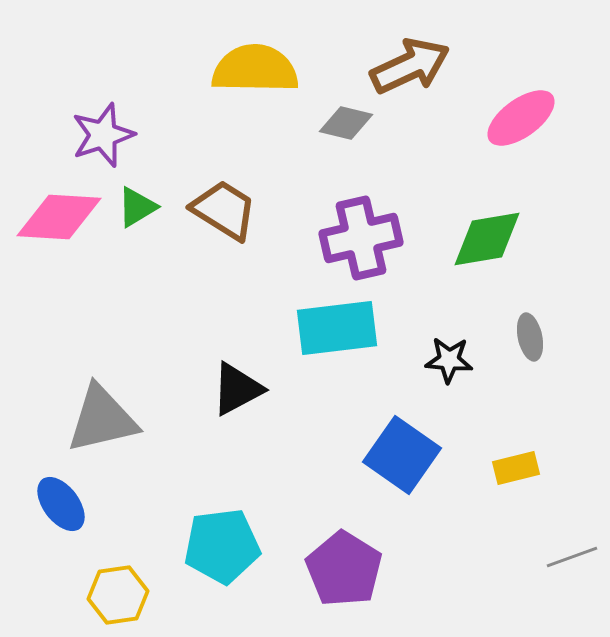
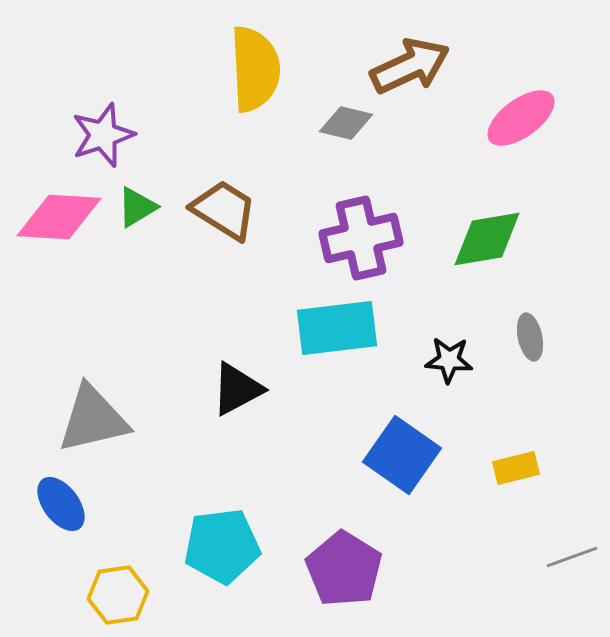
yellow semicircle: rotated 86 degrees clockwise
gray triangle: moved 9 px left
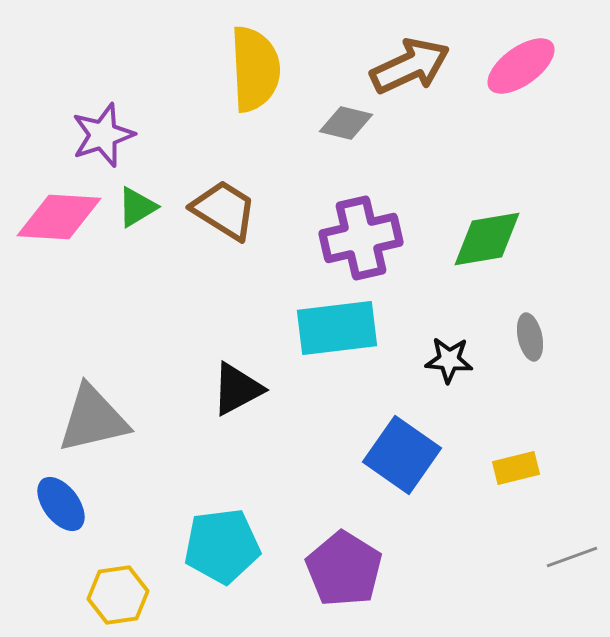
pink ellipse: moved 52 px up
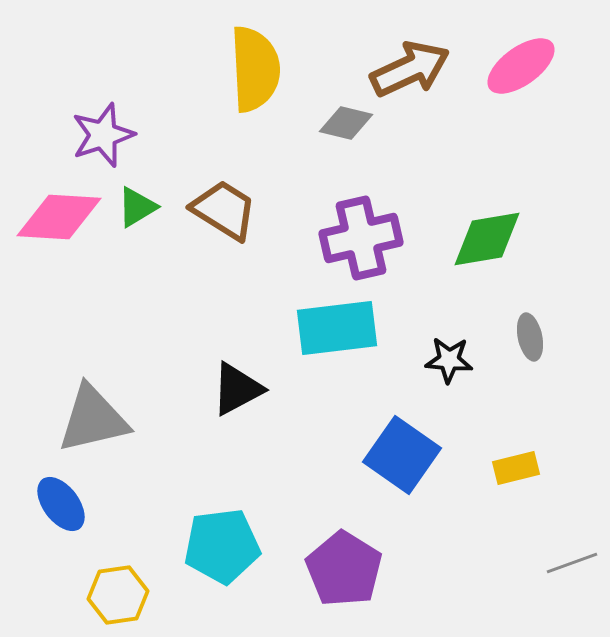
brown arrow: moved 3 px down
gray line: moved 6 px down
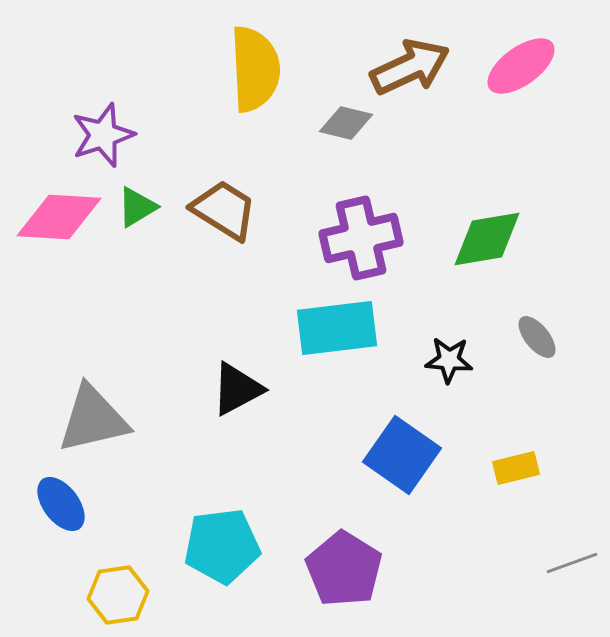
brown arrow: moved 2 px up
gray ellipse: moved 7 px right; rotated 27 degrees counterclockwise
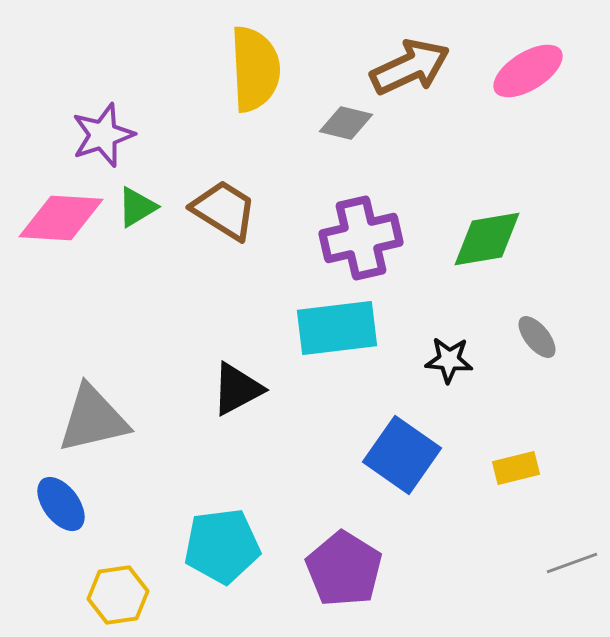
pink ellipse: moved 7 px right, 5 px down; rotated 4 degrees clockwise
pink diamond: moved 2 px right, 1 px down
